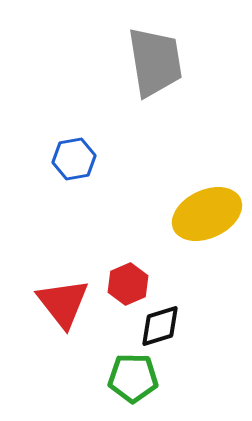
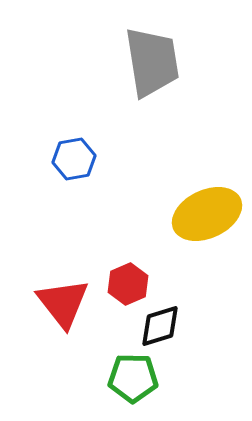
gray trapezoid: moved 3 px left
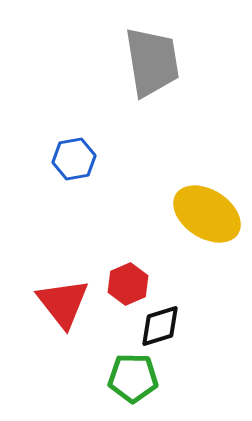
yellow ellipse: rotated 58 degrees clockwise
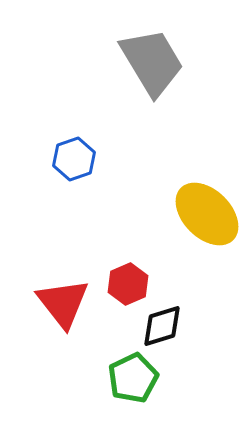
gray trapezoid: rotated 22 degrees counterclockwise
blue hexagon: rotated 9 degrees counterclockwise
yellow ellipse: rotated 12 degrees clockwise
black diamond: moved 2 px right
green pentagon: rotated 27 degrees counterclockwise
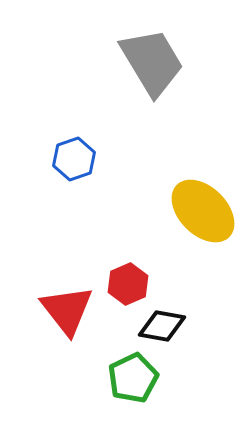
yellow ellipse: moved 4 px left, 3 px up
red triangle: moved 4 px right, 7 px down
black diamond: rotated 27 degrees clockwise
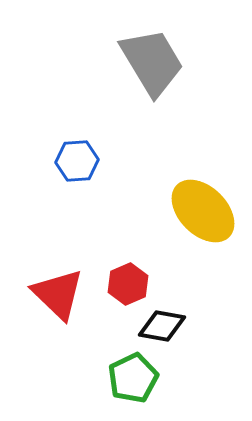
blue hexagon: moved 3 px right, 2 px down; rotated 15 degrees clockwise
red triangle: moved 9 px left, 16 px up; rotated 8 degrees counterclockwise
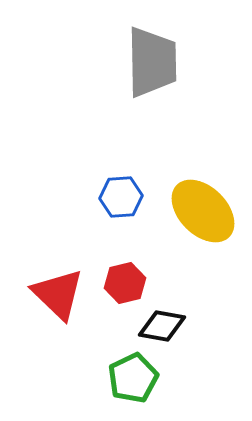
gray trapezoid: rotated 30 degrees clockwise
blue hexagon: moved 44 px right, 36 px down
red hexagon: moved 3 px left, 1 px up; rotated 9 degrees clockwise
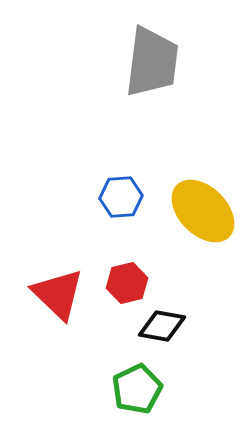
gray trapezoid: rotated 8 degrees clockwise
red hexagon: moved 2 px right
green pentagon: moved 4 px right, 11 px down
